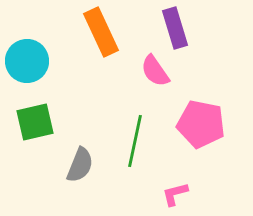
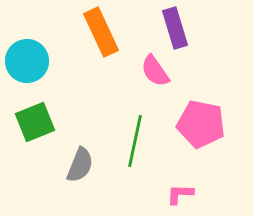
green square: rotated 9 degrees counterclockwise
pink L-shape: moved 5 px right; rotated 16 degrees clockwise
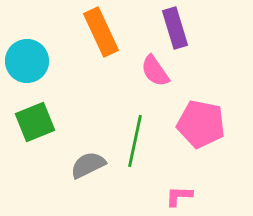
gray semicircle: moved 8 px right; rotated 138 degrees counterclockwise
pink L-shape: moved 1 px left, 2 px down
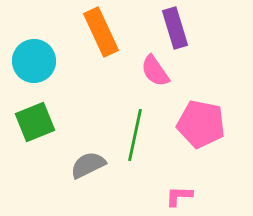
cyan circle: moved 7 px right
green line: moved 6 px up
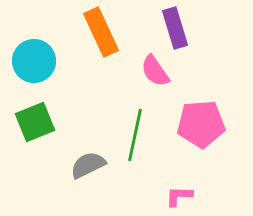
pink pentagon: rotated 15 degrees counterclockwise
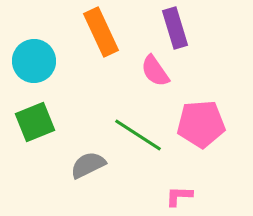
green line: moved 3 px right; rotated 69 degrees counterclockwise
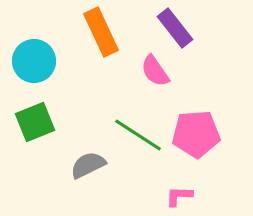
purple rectangle: rotated 21 degrees counterclockwise
pink pentagon: moved 5 px left, 10 px down
